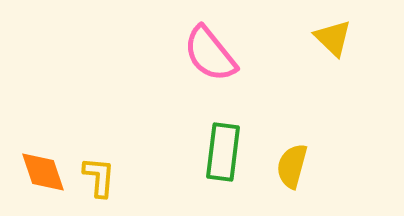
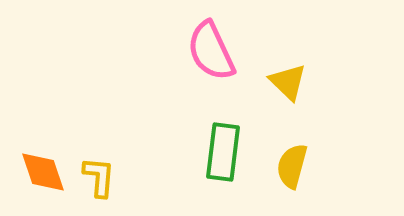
yellow triangle: moved 45 px left, 44 px down
pink semicircle: moved 1 px right, 3 px up; rotated 14 degrees clockwise
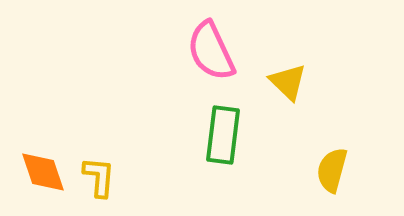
green rectangle: moved 17 px up
yellow semicircle: moved 40 px right, 4 px down
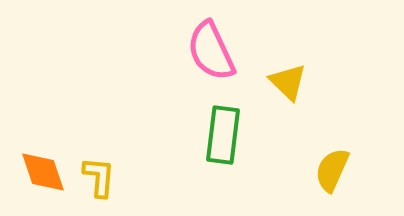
yellow semicircle: rotated 9 degrees clockwise
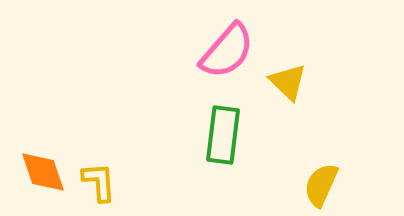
pink semicircle: moved 16 px right; rotated 114 degrees counterclockwise
yellow semicircle: moved 11 px left, 15 px down
yellow L-shape: moved 5 px down; rotated 9 degrees counterclockwise
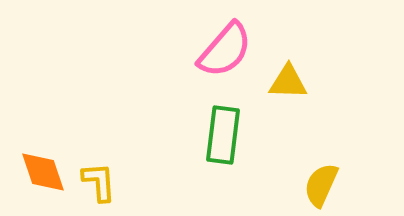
pink semicircle: moved 2 px left, 1 px up
yellow triangle: rotated 42 degrees counterclockwise
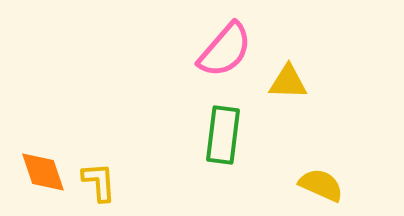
yellow semicircle: rotated 90 degrees clockwise
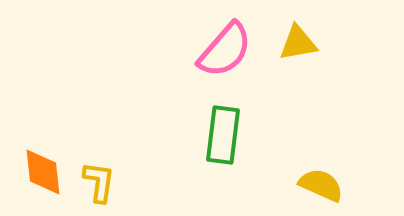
yellow triangle: moved 10 px right, 39 px up; rotated 12 degrees counterclockwise
orange diamond: rotated 12 degrees clockwise
yellow L-shape: rotated 12 degrees clockwise
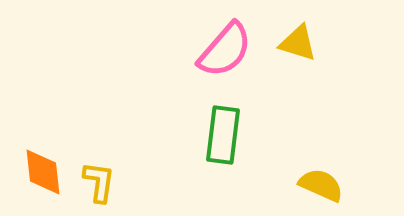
yellow triangle: rotated 27 degrees clockwise
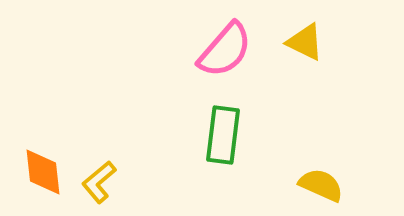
yellow triangle: moved 7 px right, 1 px up; rotated 9 degrees clockwise
yellow L-shape: rotated 138 degrees counterclockwise
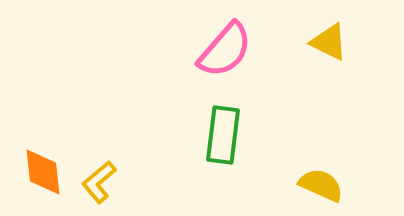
yellow triangle: moved 24 px right
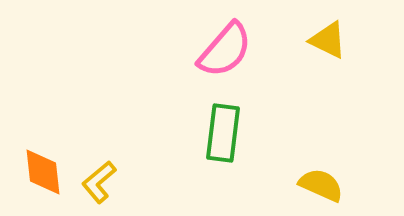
yellow triangle: moved 1 px left, 2 px up
green rectangle: moved 2 px up
